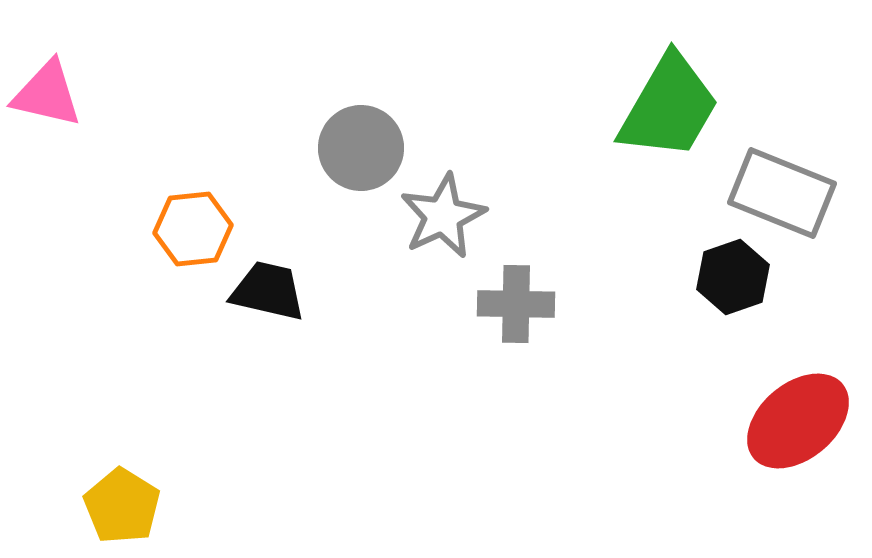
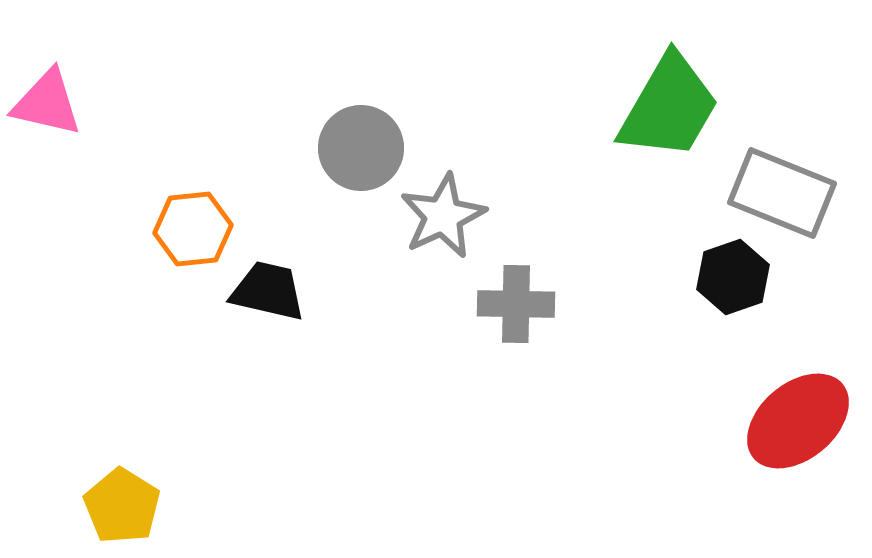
pink triangle: moved 9 px down
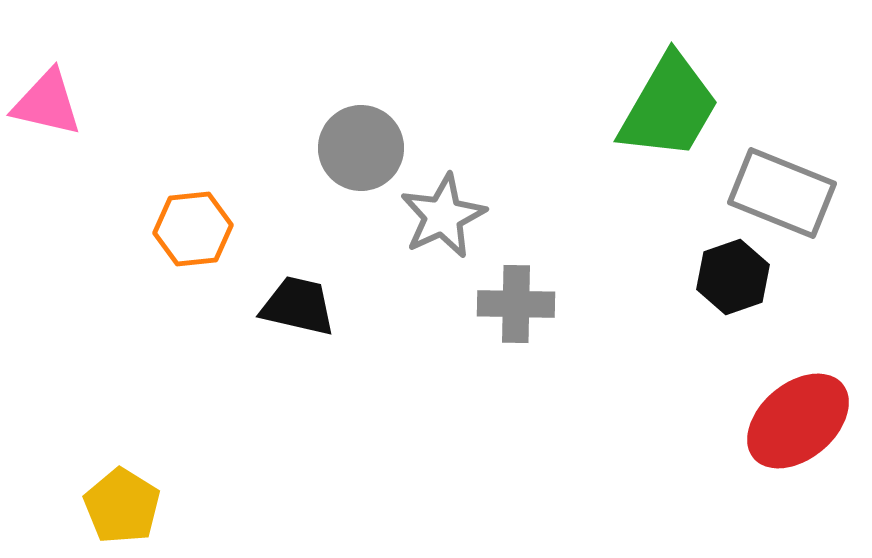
black trapezoid: moved 30 px right, 15 px down
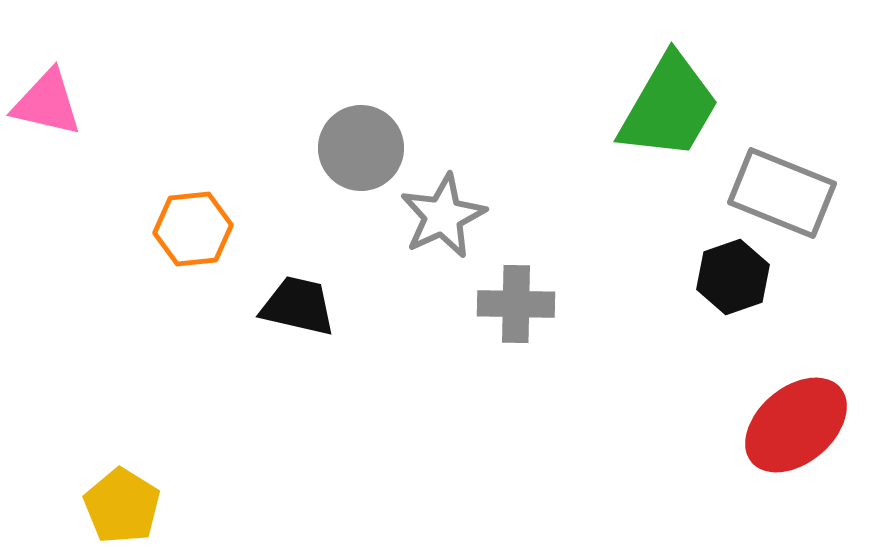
red ellipse: moved 2 px left, 4 px down
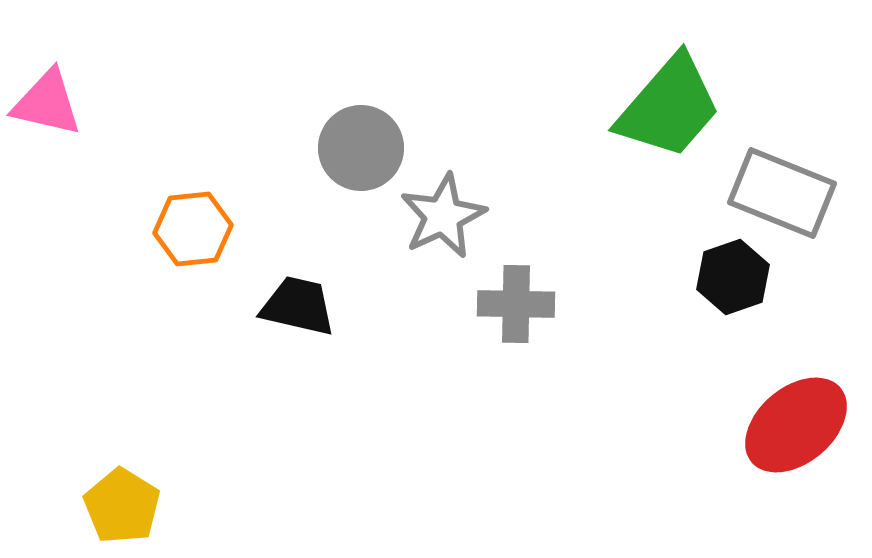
green trapezoid: rotated 11 degrees clockwise
